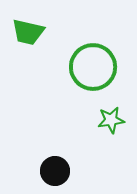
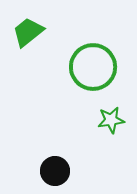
green trapezoid: rotated 128 degrees clockwise
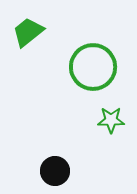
green star: rotated 8 degrees clockwise
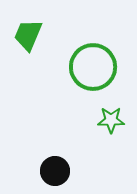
green trapezoid: moved 3 px down; rotated 28 degrees counterclockwise
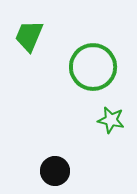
green trapezoid: moved 1 px right, 1 px down
green star: rotated 12 degrees clockwise
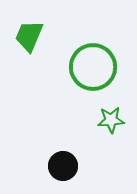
green star: rotated 16 degrees counterclockwise
black circle: moved 8 px right, 5 px up
